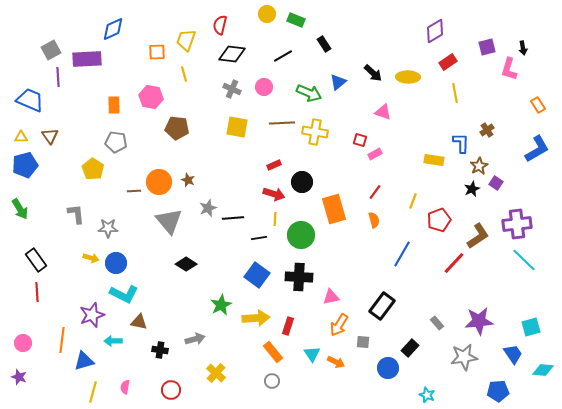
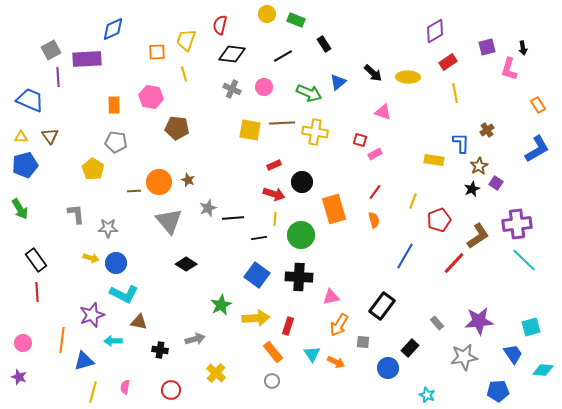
yellow square at (237, 127): moved 13 px right, 3 px down
blue line at (402, 254): moved 3 px right, 2 px down
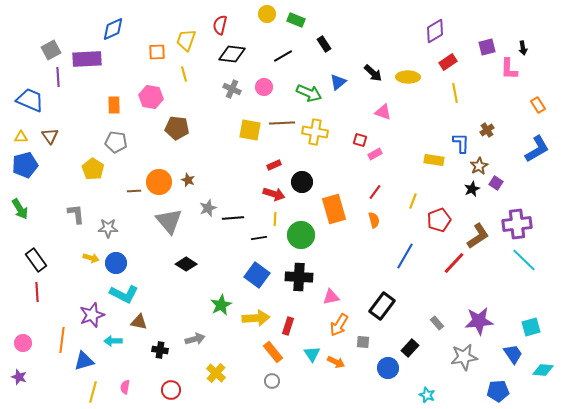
pink L-shape at (509, 69): rotated 15 degrees counterclockwise
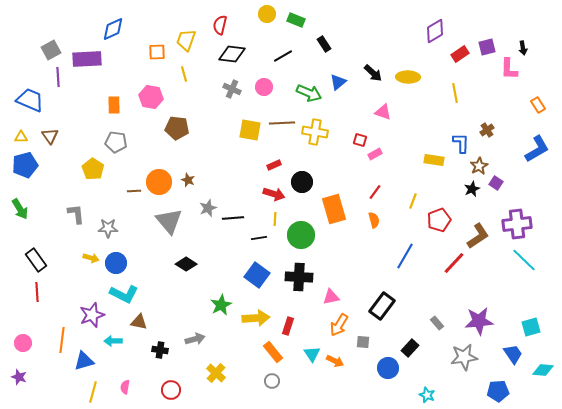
red rectangle at (448, 62): moved 12 px right, 8 px up
orange arrow at (336, 362): moved 1 px left, 1 px up
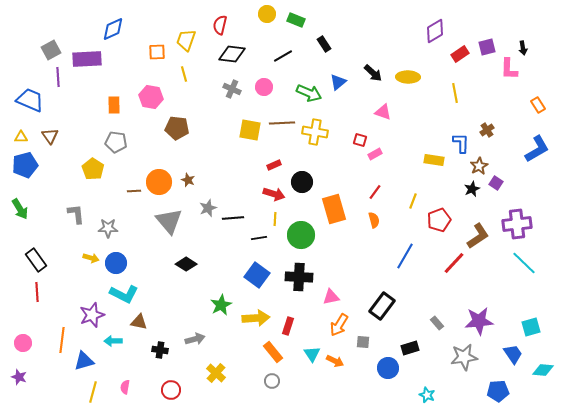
cyan line at (524, 260): moved 3 px down
black rectangle at (410, 348): rotated 30 degrees clockwise
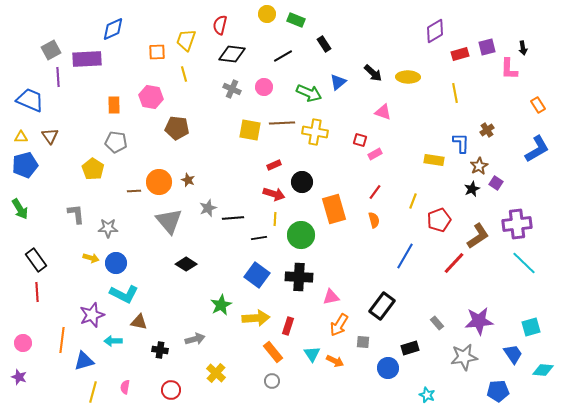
red rectangle at (460, 54): rotated 18 degrees clockwise
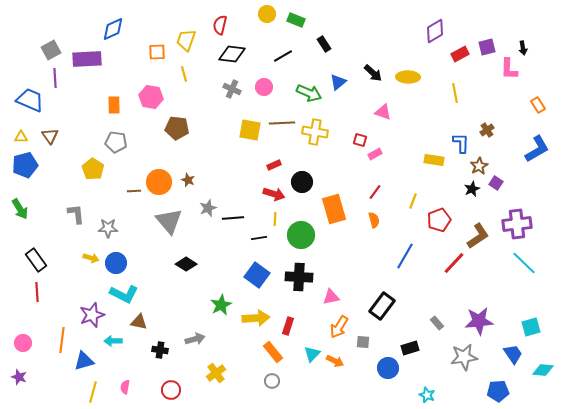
red rectangle at (460, 54): rotated 12 degrees counterclockwise
purple line at (58, 77): moved 3 px left, 1 px down
orange arrow at (339, 325): moved 2 px down
cyan triangle at (312, 354): rotated 18 degrees clockwise
yellow cross at (216, 373): rotated 12 degrees clockwise
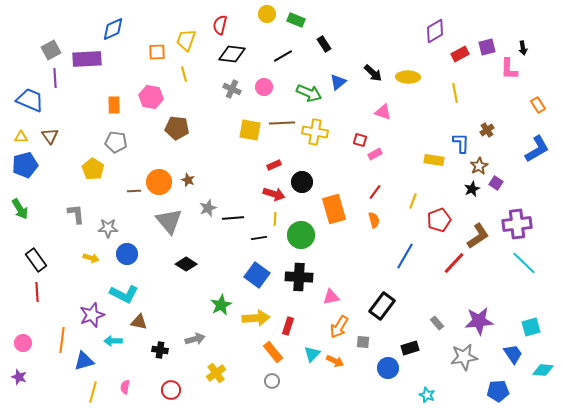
blue circle at (116, 263): moved 11 px right, 9 px up
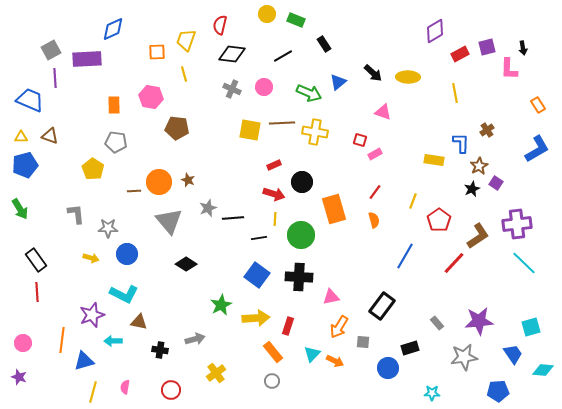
brown triangle at (50, 136): rotated 36 degrees counterclockwise
red pentagon at (439, 220): rotated 15 degrees counterclockwise
cyan star at (427, 395): moved 5 px right, 2 px up; rotated 21 degrees counterclockwise
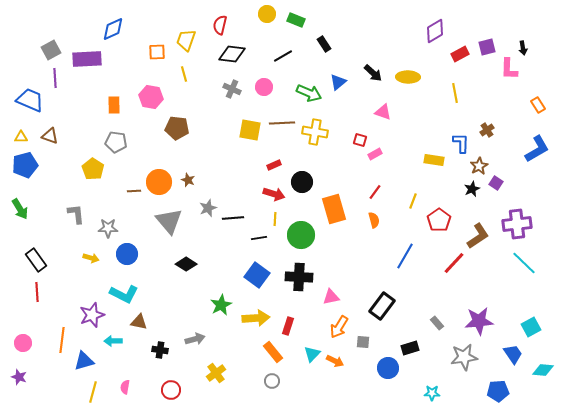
cyan square at (531, 327): rotated 12 degrees counterclockwise
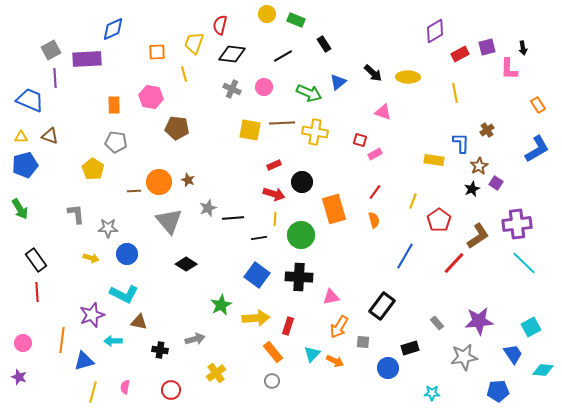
yellow trapezoid at (186, 40): moved 8 px right, 3 px down
